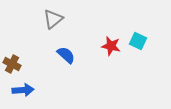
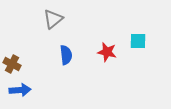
cyan square: rotated 24 degrees counterclockwise
red star: moved 4 px left, 6 px down
blue semicircle: rotated 42 degrees clockwise
blue arrow: moved 3 px left
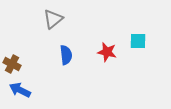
blue arrow: rotated 150 degrees counterclockwise
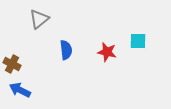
gray triangle: moved 14 px left
blue semicircle: moved 5 px up
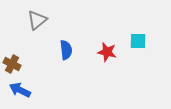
gray triangle: moved 2 px left, 1 px down
